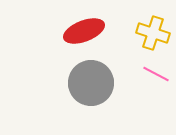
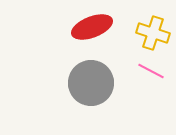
red ellipse: moved 8 px right, 4 px up
pink line: moved 5 px left, 3 px up
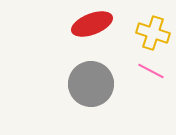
red ellipse: moved 3 px up
gray circle: moved 1 px down
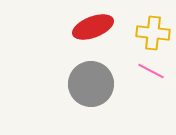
red ellipse: moved 1 px right, 3 px down
yellow cross: rotated 12 degrees counterclockwise
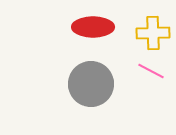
red ellipse: rotated 21 degrees clockwise
yellow cross: rotated 8 degrees counterclockwise
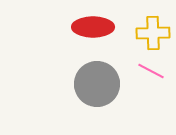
gray circle: moved 6 px right
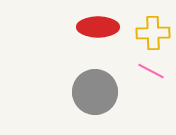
red ellipse: moved 5 px right
gray circle: moved 2 px left, 8 px down
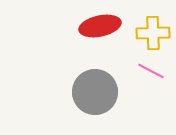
red ellipse: moved 2 px right, 1 px up; rotated 12 degrees counterclockwise
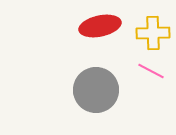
gray circle: moved 1 px right, 2 px up
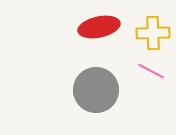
red ellipse: moved 1 px left, 1 px down
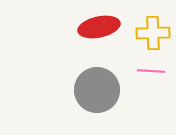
pink line: rotated 24 degrees counterclockwise
gray circle: moved 1 px right
